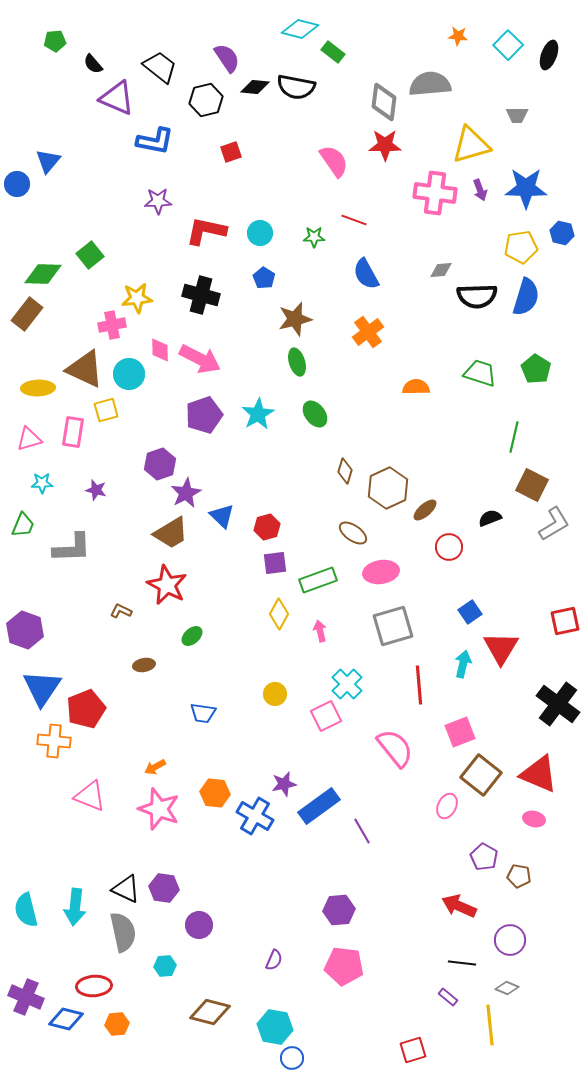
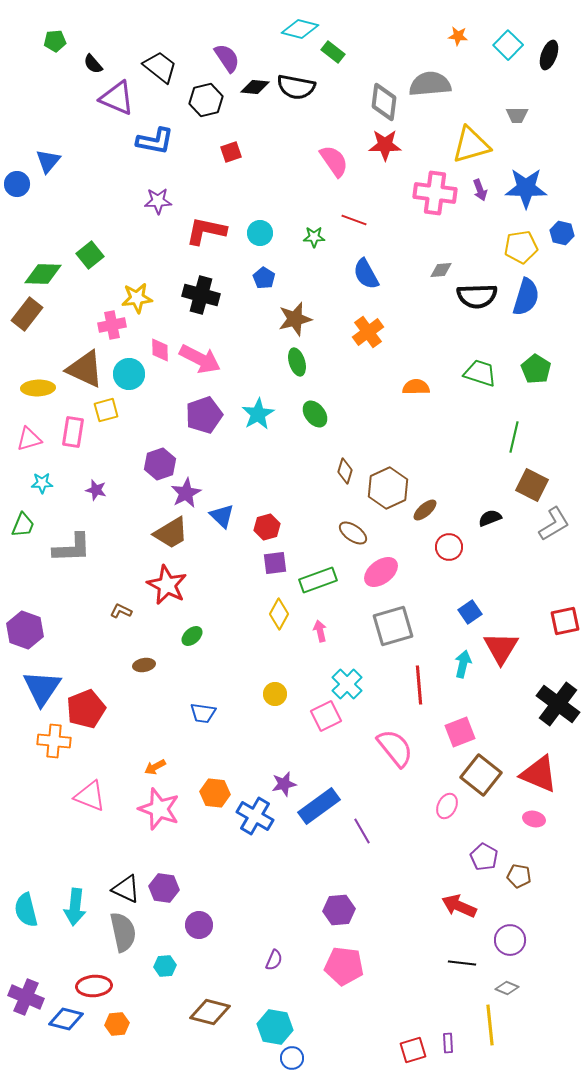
pink ellipse at (381, 572): rotated 28 degrees counterclockwise
purple rectangle at (448, 997): moved 46 px down; rotated 48 degrees clockwise
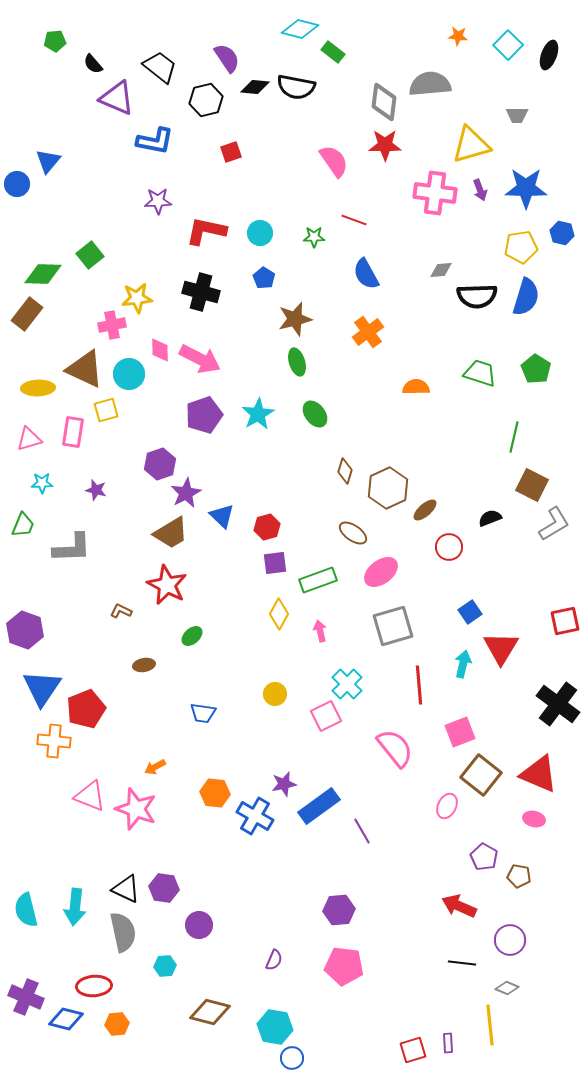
black cross at (201, 295): moved 3 px up
pink star at (159, 809): moved 23 px left
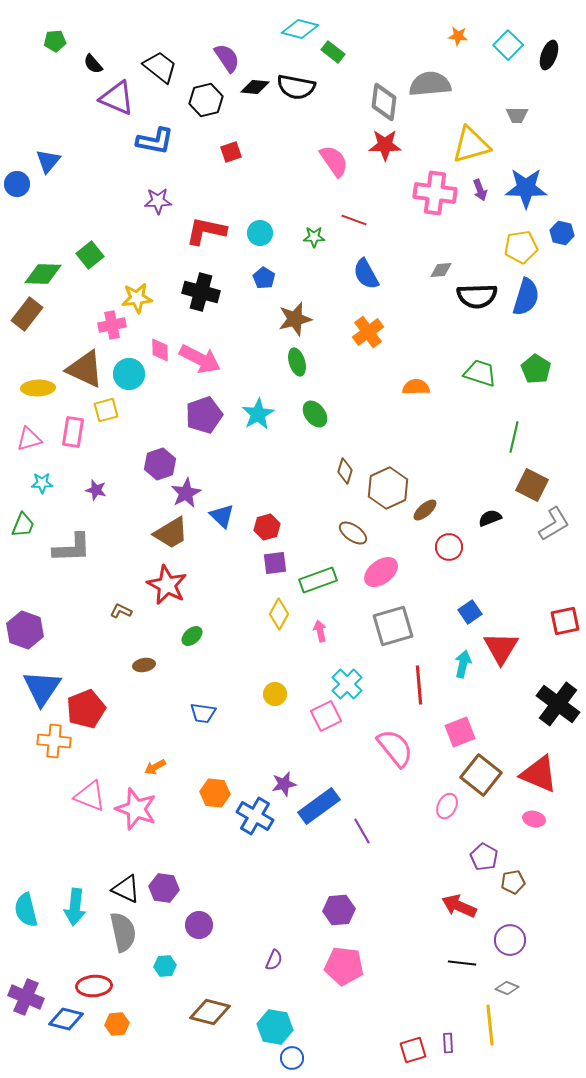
brown pentagon at (519, 876): moved 6 px left, 6 px down; rotated 20 degrees counterclockwise
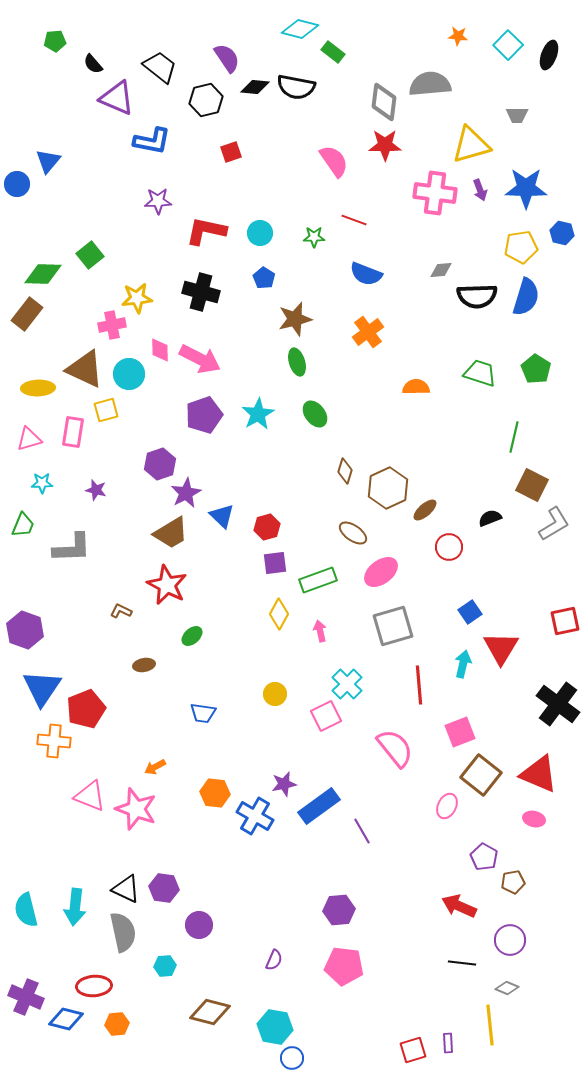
blue L-shape at (155, 141): moved 3 px left
blue semicircle at (366, 274): rotated 40 degrees counterclockwise
